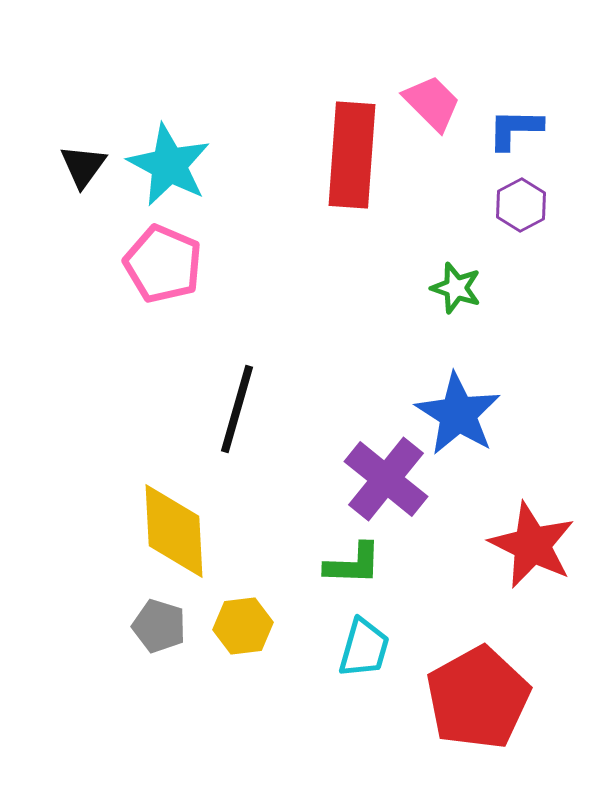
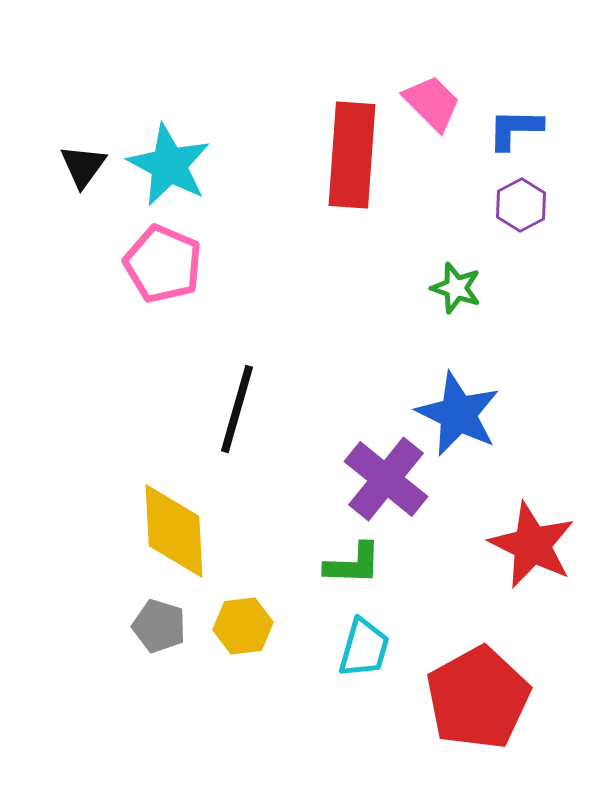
blue star: rotated 6 degrees counterclockwise
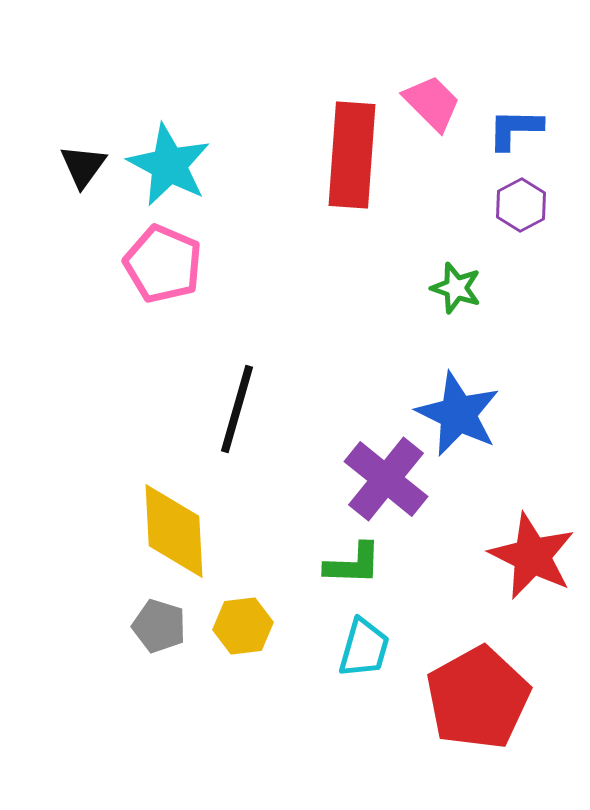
red star: moved 11 px down
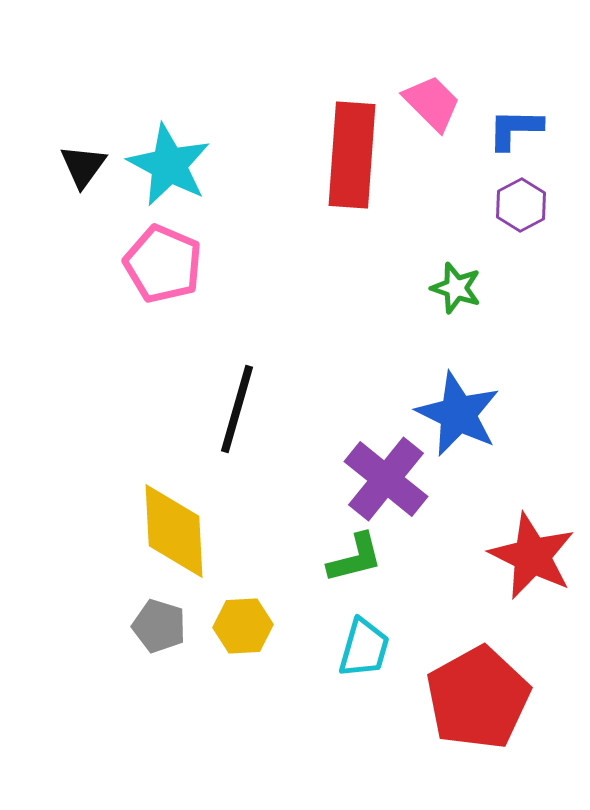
green L-shape: moved 2 px right, 6 px up; rotated 16 degrees counterclockwise
yellow hexagon: rotated 4 degrees clockwise
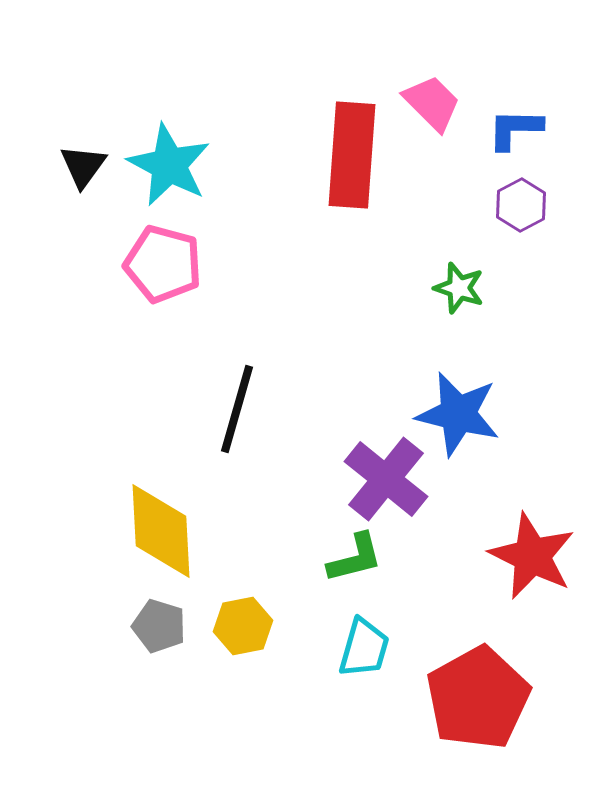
pink pentagon: rotated 8 degrees counterclockwise
green star: moved 3 px right
blue star: rotated 12 degrees counterclockwise
yellow diamond: moved 13 px left
yellow hexagon: rotated 8 degrees counterclockwise
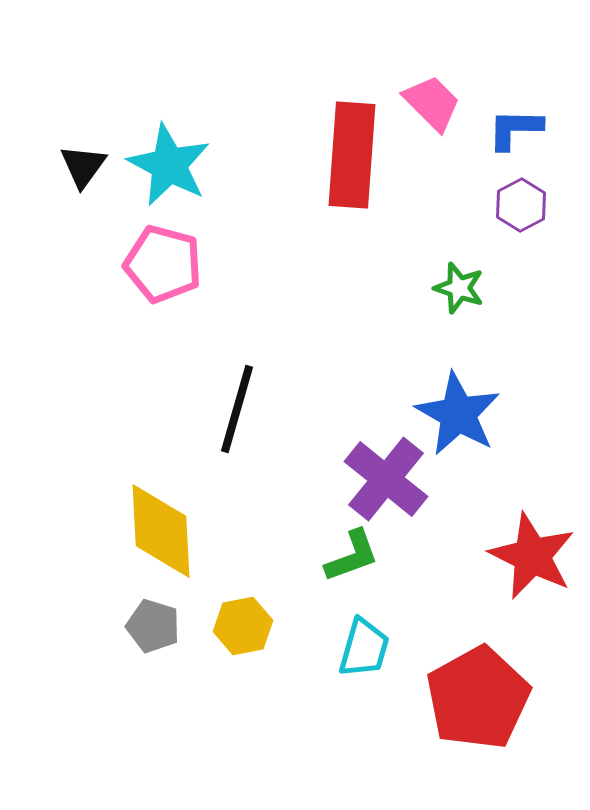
blue star: rotated 16 degrees clockwise
green L-shape: moved 3 px left, 2 px up; rotated 6 degrees counterclockwise
gray pentagon: moved 6 px left
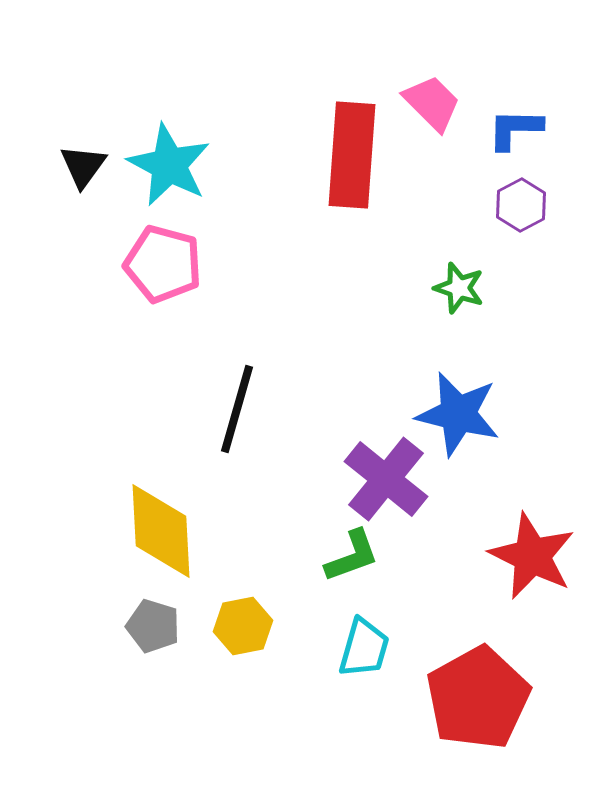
blue star: rotated 16 degrees counterclockwise
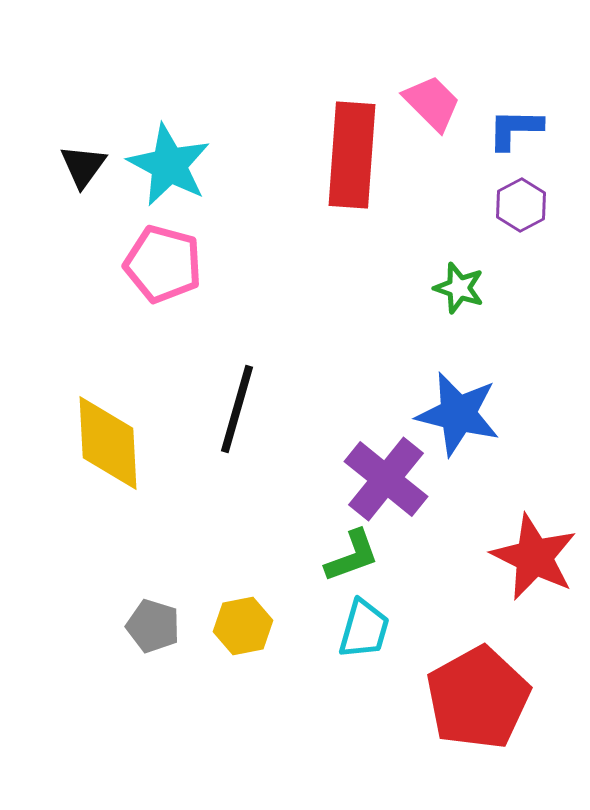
yellow diamond: moved 53 px left, 88 px up
red star: moved 2 px right, 1 px down
cyan trapezoid: moved 19 px up
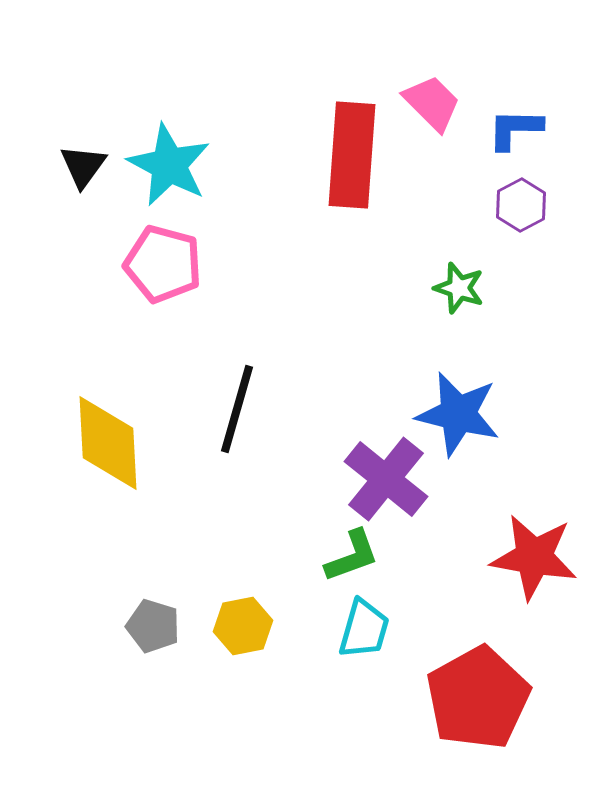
red star: rotated 16 degrees counterclockwise
